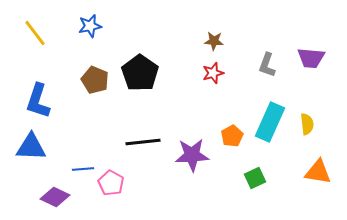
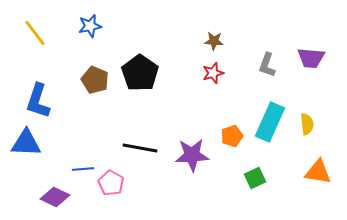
orange pentagon: rotated 10 degrees clockwise
black line: moved 3 px left, 6 px down; rotated 16 degrees clockwise
blue triangle: moved 5 px left, 4 px up
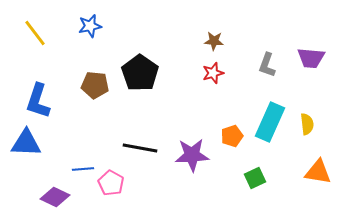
brown pentagon: moved 5 px down; rotated 16 degrees counterclockwise
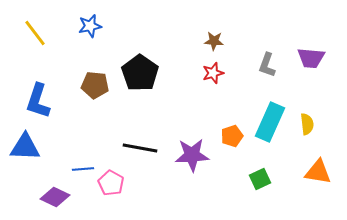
blue triangle: moved 1 px left, 4 px down
green square: moved 5 px right, 1 px down
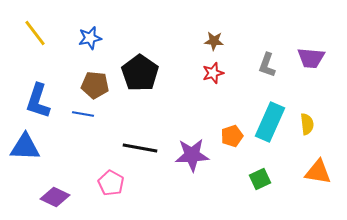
blue star: moved 12 px down
blue line: moved 55 px up; rotated 15 degrees clockwise
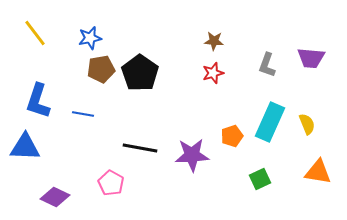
brown pentagon: moved 6 px right, 16 px up; rotated 16 degrees counterclockwise
yellow semicircle: rotated 15 degrees counterclockwise
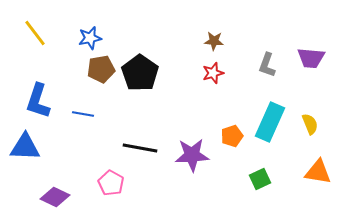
yellow semicircle: moved 3 px right
